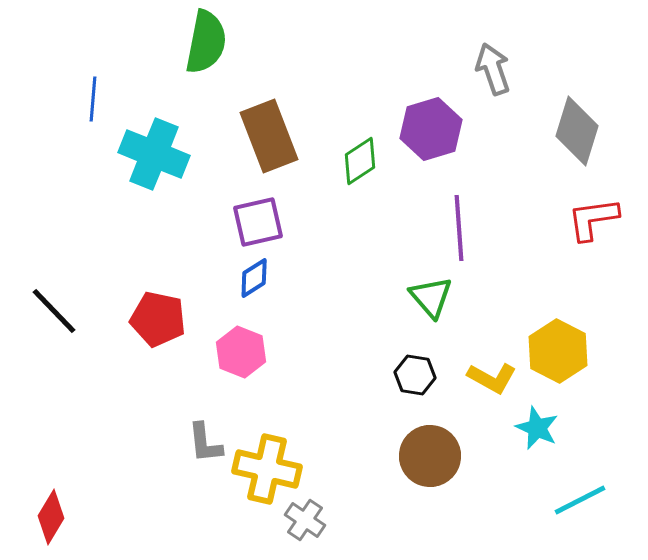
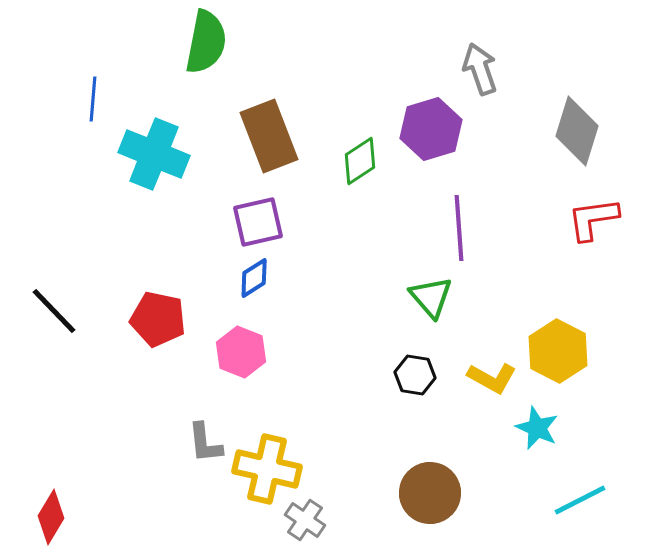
gray arrow: moved 13 px left
brown circle: moved 37 px down
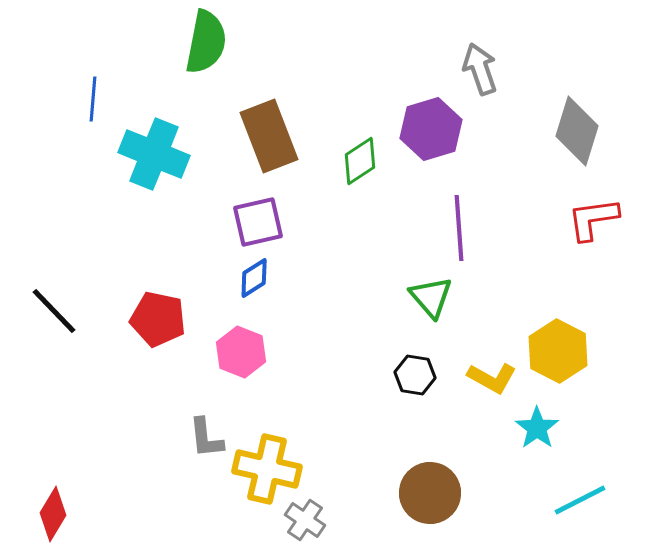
cyan star: rotated 12 degrees clockwise
gray L-shape: moved 1 px right, 5 px up
red diamond: moved 2 px right, 3 px up
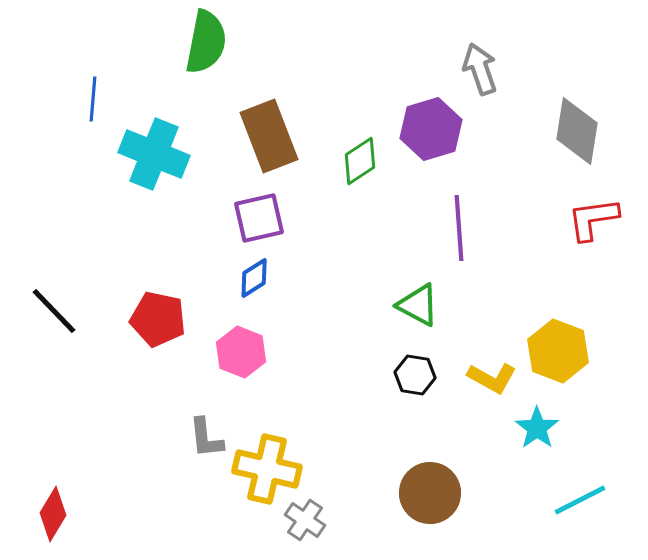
gray diamond: rotated 8 degrees counterclockwise
purple square: moved 1 px right, 4 px up
green triangle: moved 13 px left, 8 px down; rotated 21 degrees counterclockwise
yellow hexagon: rotated 6 degrees counterclockwise
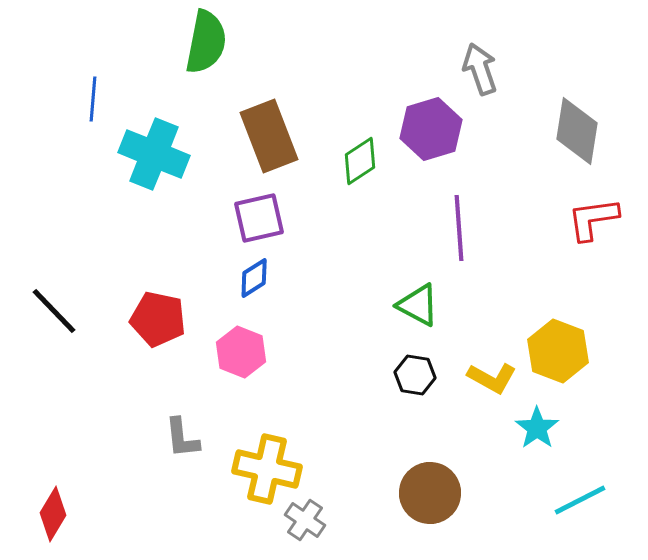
gray L-shape: moved 24 px left
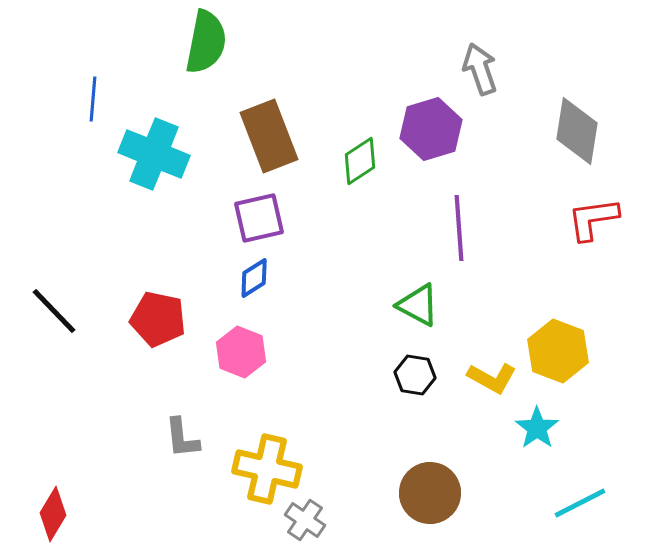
cyan line: moved 3 px down
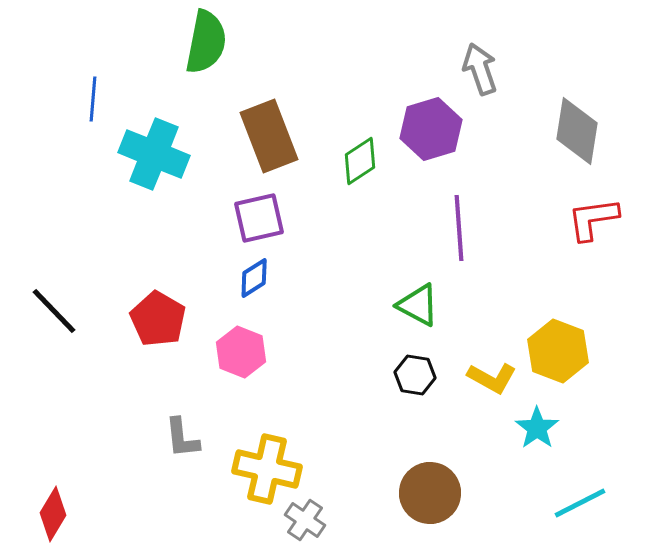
red pentagon: rotated 18 degrees clockwise
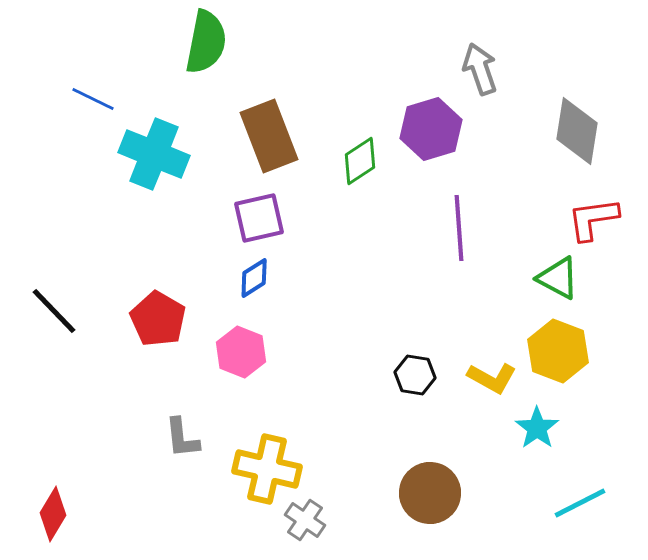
blue line: rotated 69 degrees counterclockwise
green triangle: moved 140 px right, 27 px up
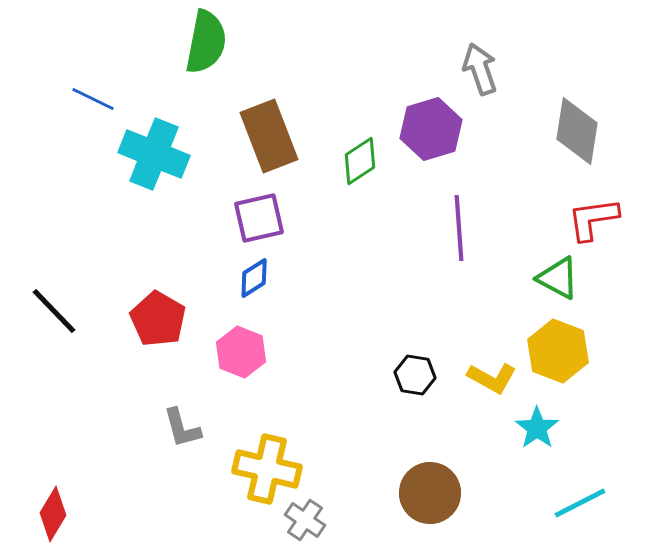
gray L-shape: moved 10 px up; rotated 9 degrees counterclockwise
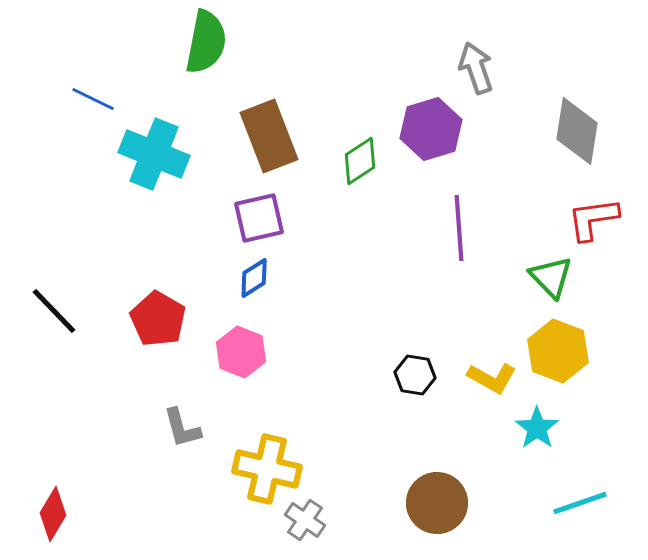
gray arrow: moved 4 px left, 1 px up
green triangle: moved 7 px left, 1 px up; rotated 18 degrees clockwise
brown circle: moved 7 px right, 10 px down
cyan line: rotated 8 degrees clockwise
